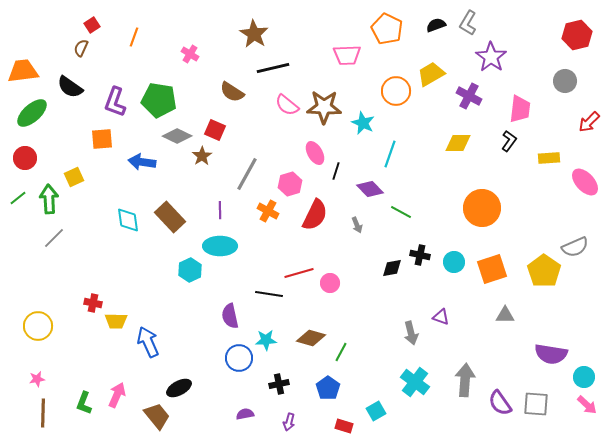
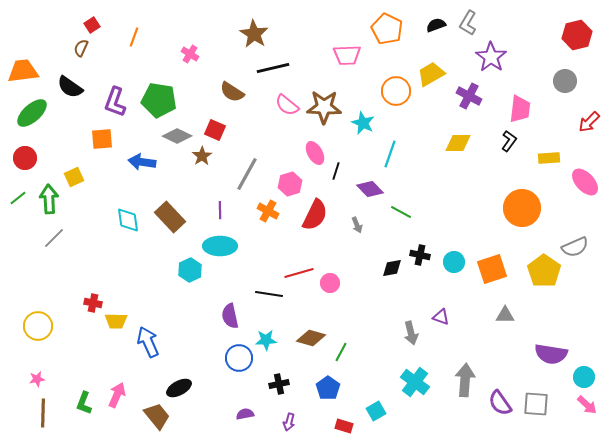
orange circle at (482, 208): moved 40 px right
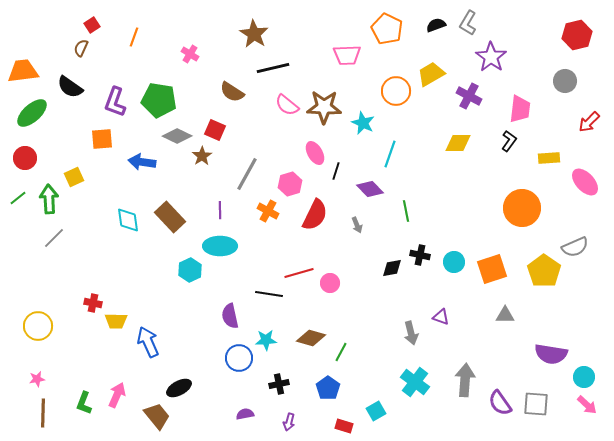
green line at (401, 212): moved 5 px right, 1 px up; rotated 50 degrees clockwise
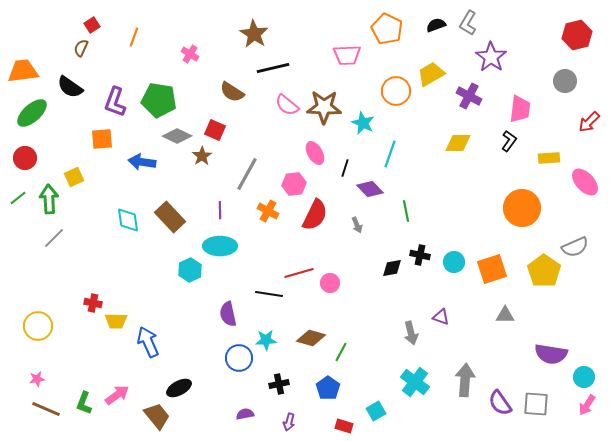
black line at (336, 171): moved 9 px right, 3 px up
pink hexagon at (290, 184): moved 4 px right; rotated 10 degrees clockwise
purple semicircle at (230, 316): moved 2 px left, 2 px up
pink arrow at (117, 395): rotated 30 degrees clockwise
pink arrow at (587, 405): rotated 80 degrees clockwise
brown line at (43, 413): moved 3 px right, 4 px up; rotated 68 degrees counterclockwise
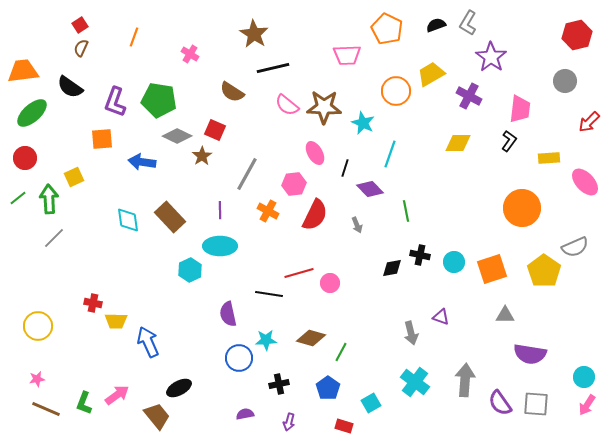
red square at (92, 25): moved 12 px left
purple semicircle at (551, 354): moved 21 px left
cyan square at (376, 411): moved 5 px left, 8 px up
